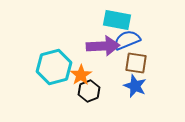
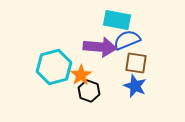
purple arrow: moved 3 px left, 1 px down; rotated 8 degrees clockwise
black hexagon: rotated 20 degrees counterclockwise
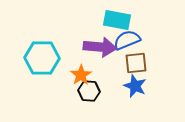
brown square: rotated 15 degrees counterclockwise
cyan hexagon: moved 12 px left, 9 px up; rotated 16 degrees clockwise
black hexagon: rotated 15 degrees counterclockwise
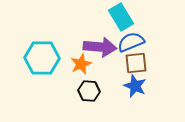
cyan rectangle: moved 4 px right, 3 px up; rotated 48 degrees clockwise
blue semicircle: moved 4 px right, 2 px down
orange star: moved 11 px up; rotated 10 degrees clockwise
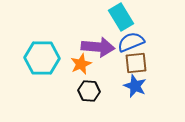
purple arrow: moved 2 px left
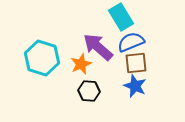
purple arrow: rotated 144 degrees counterclockwise
cyan hexagon: rotated 16 degrees clockwise
